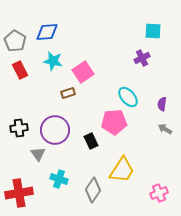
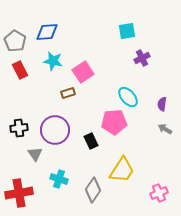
cyan square: moved 26 px left; rotated 12 degrees counterclockwise
gray triangle: moved 3 px left
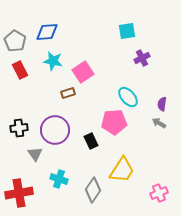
gray arrow: moved 6 px left, 6 px up
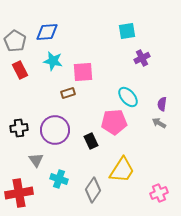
pink square: rotated 30 degrees clockwise
gray triangle: moved 1 px right, 6 px down
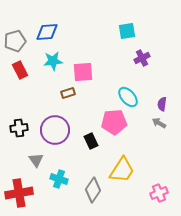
gray pentagon: rotated 25 degrees clockwise
cyan star: rotated 18 degrees counterclockwise
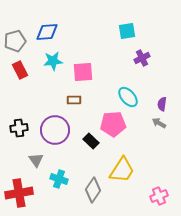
brown rectangle: moved 6 px right, 7 px down; rotated 16 degrees clockwise
pink pentagon: moved 1 px left, 2 px down
black rectangle: rotated 21 degrees counterclockwise
pink cross: moved 3 px down
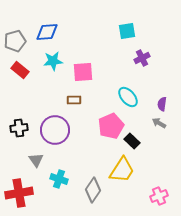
red rectangle: rotated 24 degrees counterclockwise
pink pentagon: moved 2 px left, 2 px down; rotated 20 degrees counterclockwise
black rectangle: moved 41 px right
